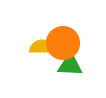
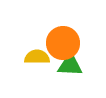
yellow semicircle: moved 5 px left, 10 px down
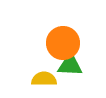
yellow semicircle: moved 7 px right, 22 px down
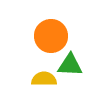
orange circle: moved 12 px left, 7 px up
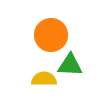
orange circle: moved 1 px up
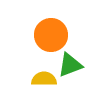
green triangle: rotated 24 degrees counterclockwise
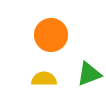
green triangle: moved 19 px right, 9 px down
